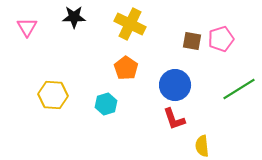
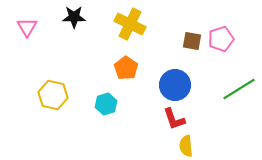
yellow hexagon: rotated 8 degrees clockwise
yellow semicircle: moved 16 px left
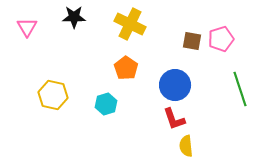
green line: moved 1 px right; rotated 76 degrees counterclockwise
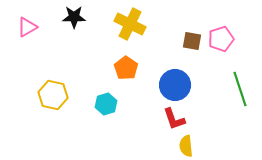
pink triangle: rotated 30 degrees clockwise
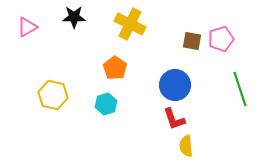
orange pentagon: moved 11 px left
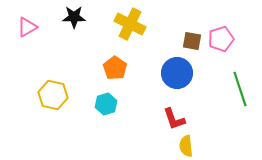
blue circle: moved 2 px right, 12 px up
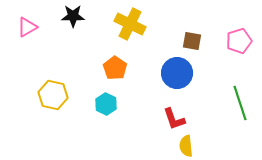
black star: moved 1 px left, 1 px up
pink pentagon: moved 18 px right, 2 px down
green line: moved 14 px down
cyan hexagon: rotated 15 degrees counterclockwise
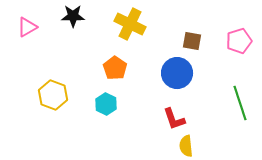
yellow hexagon: rotated 8 degrees clockwise
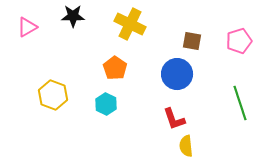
blue circle: moved 1 px down
